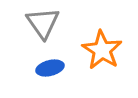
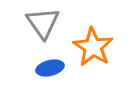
orange star: moved 9 px left, 3 px up
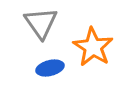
gray triangle: moved 2 px left
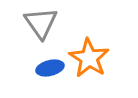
orange star: moved 4 px left, 11 px down
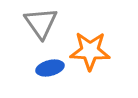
orange star: moved 1 px right, 7 px up; rotated 30 degrees counterclockwise
